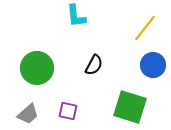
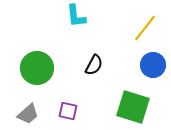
green square: moved 3 px right
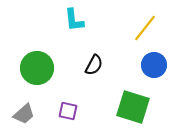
cyan L-shape: moved 2 px left, 4 px down
blue circle: moved 1 px right
gray trapezoid: moved 4 px left
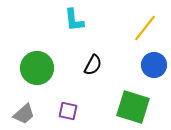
black semicircle: moved 1 px left
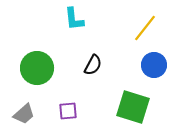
cyan L-shape: moved 1 px up
purple square: rotated 18 degrees counterclockwise
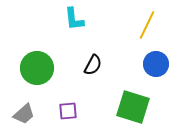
yellow line: moved 2 px right, 3 px up; rotated 12 degrees counterclockwise
blue circle: moved 2 px right, 1 px up
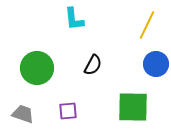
green square: rotated 16 degrees counterclockwise
gray trapezoid: moved 1 px left; rotated 120 degrees counterclockwise
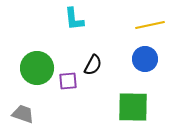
yellow line: moved 3 px right; rotated 52 degrees clockwise
blue circle: moved 11 px left, 5 px up
purple square: moved 30 px up
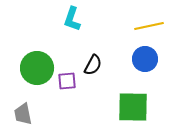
cyan L-shape: moved 2 px left; rotated 25 degrees clockwise
yellow line: moved 1 px left, 1 px down
purple square: moved 1 px left
gray trapezoid: rotated 120 degrees counterclockwise
